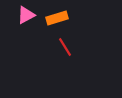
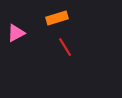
pink triangle: moved 10 px left, 18 px down
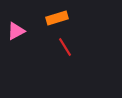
pink triangle: moved 2 px up
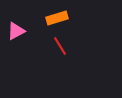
red line: moved 5 px left, 1 px up
